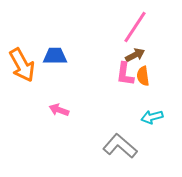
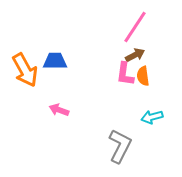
blue trapezoid: moved 5 px down
orange arrow: moved 3 px right, 5 px down
gray L-shape: rotated 76 degrees clockwise
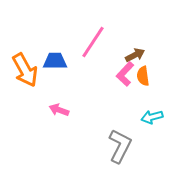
pink line: moved 42 px left, 15 px down
pink L-shape: rotated 35 degrees clockwise
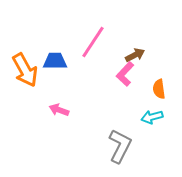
orange semicircle: moved 16 px right, 13 px down
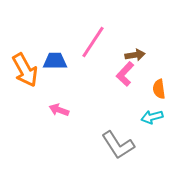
brown arrow: rotated 18 degrees clockwise
gray L-shape: moved 2 px left, 1 px up; rotated 120 degrees clockwise
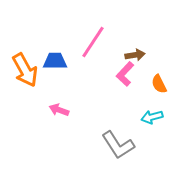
orange semicircle: moved 5 px up; rotated 18 degrees counterclockwise
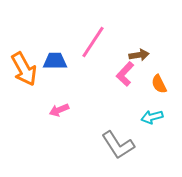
brown arrow: moved 4 px right
orange arrow: moved 1 px left, 1 px up
pink arrow: rotated 42 degrees counterclockwise
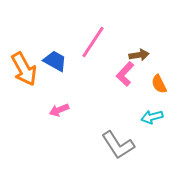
blue trapezoid: rotated 30 degrees clockwise
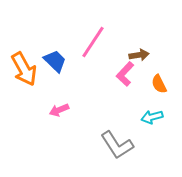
blue trapezoid: rotated 15 degrees clockwise
gray L-shape: moved 1 px left
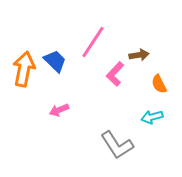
orange arrow: rotated 140 degrees counterclockwise
pink L-shape: moved 10 px left
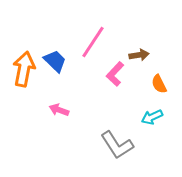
pink arrow: rotated 42 degrees clockwise
cyan arrow: rotated 10 degrees counterclockwise
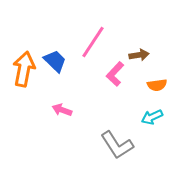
orange semicircle: moved 2 px left, 1 px down; rotated 72 degrees counterclockwise
pink arrow: moved 3 px right
